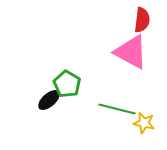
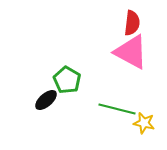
red semicircle: moved 10 px left, 3 px down
green pentagon: moved 4 px up
black ellipse: moved 3 px left
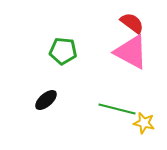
red semicircle: rotated 60 degrees counterclockwise
green pentagon: moved 4 px left, 29 px up; rotated 24 degrees counterclockwise
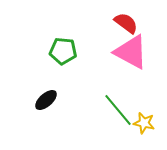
red semicircle: moved 6 px left
green line: moved 1 px right, 1 px down; rotated 36 degrees clockwise
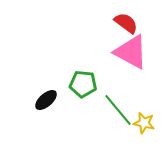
green pentagon: moved 20 px right, 33 px down
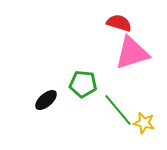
red semicircle: moved 7 px left; rotated 20 degrees counterclockwise
pink triangle: moved 1 px right, 1 px down; rotated 45 degrees counterclockwise
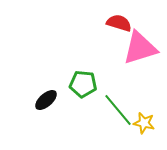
pink triangle: moved 8 px right, 5 px up
